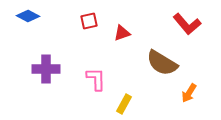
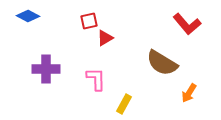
red triangle: moved 17 px left, 5 px down; rotated 12 degrees counterclockwise
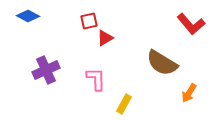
red L-shape: moved 4 px right
purple cross: moved 1 px down; rotated 24 degrees counterclockwise
